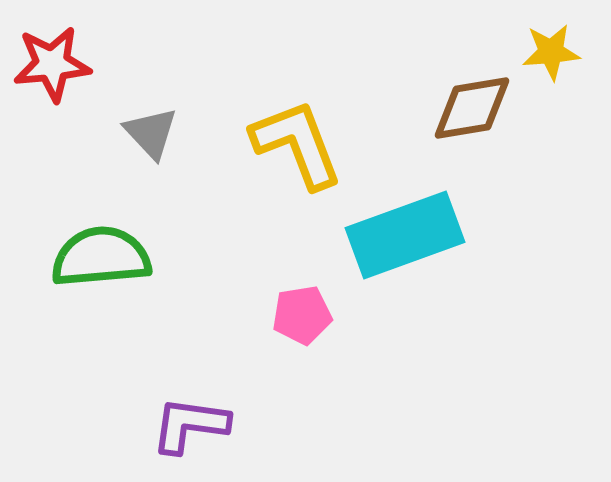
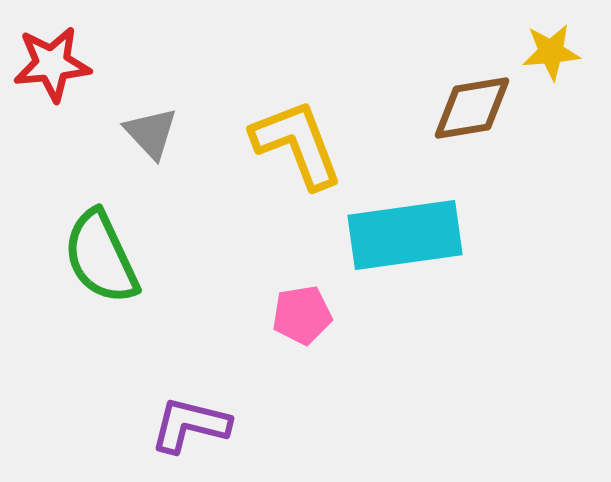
cyan rectangle: rotated 12 degrees clockwise
green semicircle: rotated 110 degrees counterclockwise
purple L-shape: rotated 6 degrees clockwise
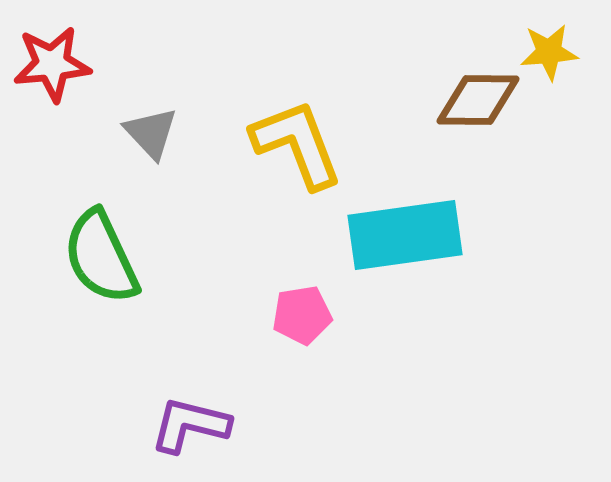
yellow star: moved 2 px left
brown diamond: moved 6 px right, 8 px up; rotated 10 degrees clockwise
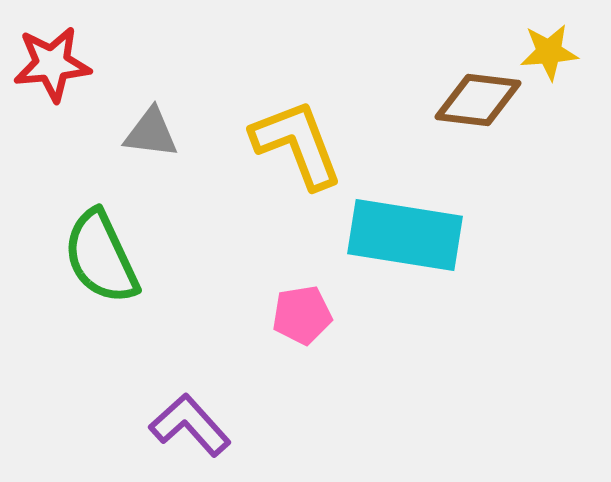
brown diamond: rotated 6 degrees clockwise
gray triangle: rotated 40 degrees counterclockwise
cyan rectangle: rotated 17 degrees clockwise
purple L-shape: rotated 34 degrees clockwise
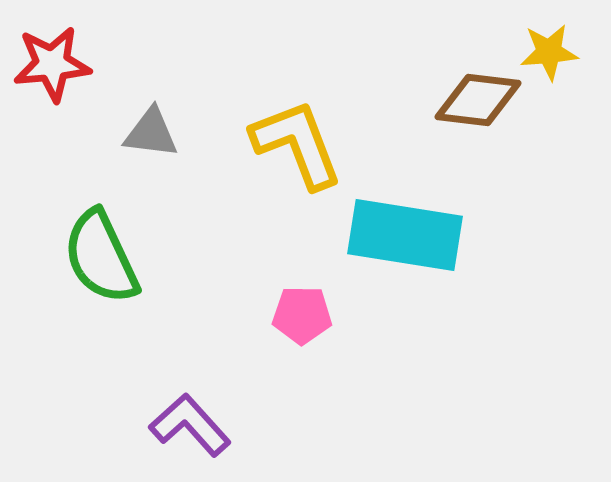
pink pentagon: rotated 10 degrees clockwise
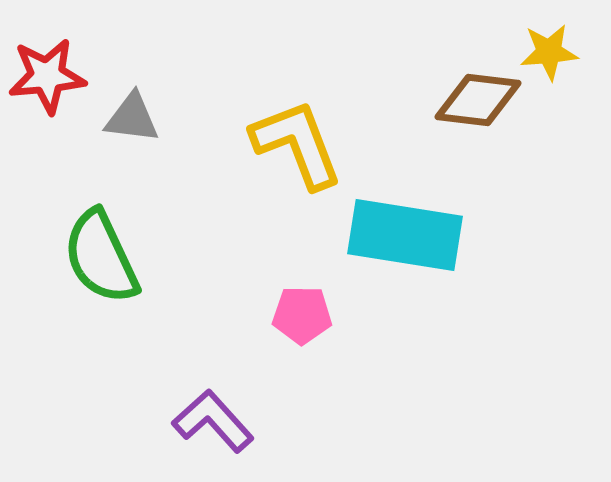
red star: moved 5 px left, 12 px down
gray triangle: moved 19 px left, 15 px up
purple L-shape: moved 23 px right, 4 px up
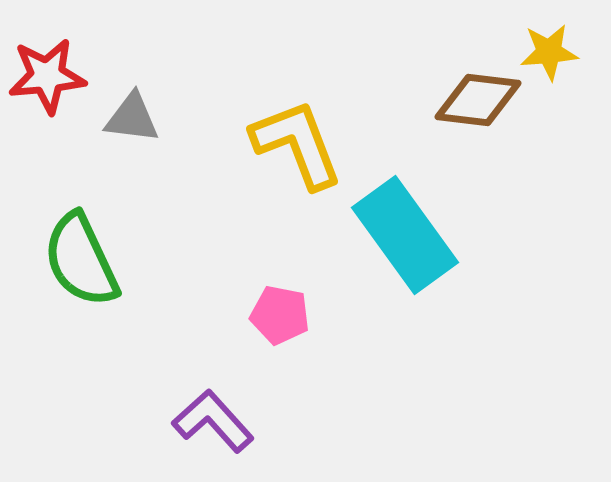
cyan rectangle: rotated 45 degrees clockwise
green semicircle: moved 20 px left, 3 px down
pink pentagon: moved 22 px left; rotated 10 degrees clockwise
